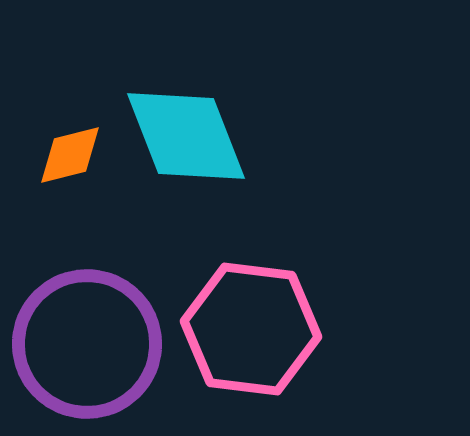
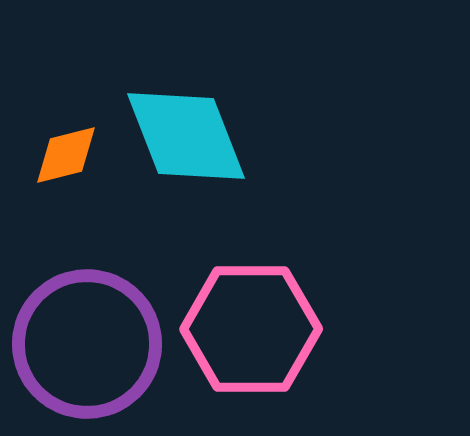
orange diamond: moved 4 px left
pink hexagon: rotated 7 degrees counterclockwise
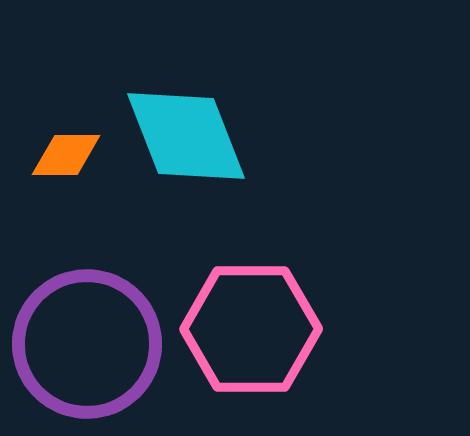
orange diamond: rotated 14 degrees clockwise
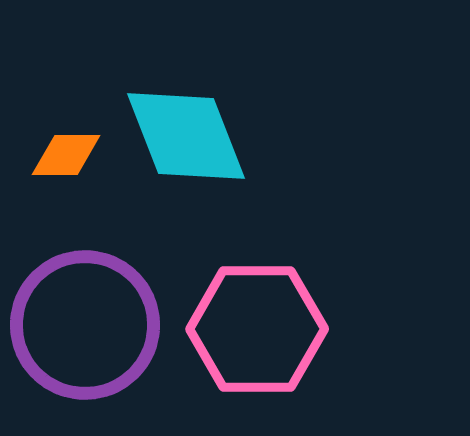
pink hexagon: moved 6 px right
purple circle: moved 2 px left, 19 px up
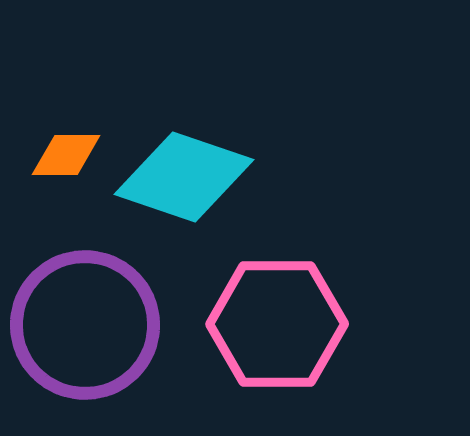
cyan diamond: moved 2 px left, 41 px down; rotated 50 degrees counterclockwise
pink hexagon: moved 20 px right, 5 px up
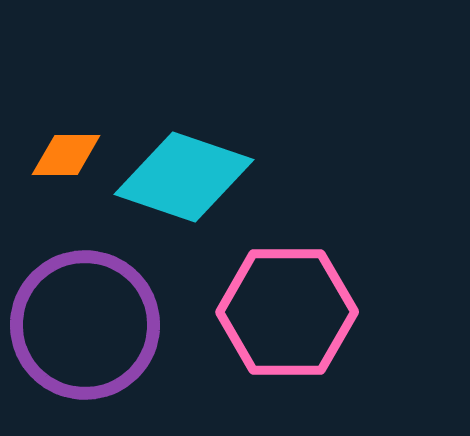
pink hexagon: moved 10 px right, 12 px up
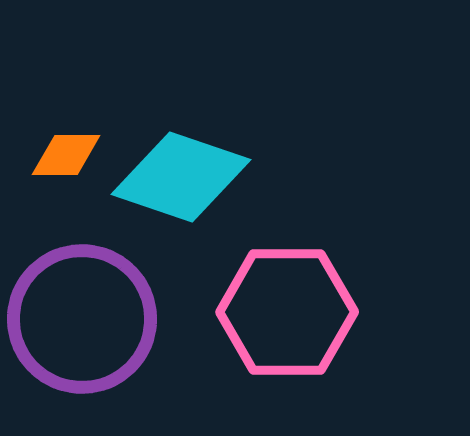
cyan diamond: moved 3 px left
purple circle: moved 3 px left, 6 px up
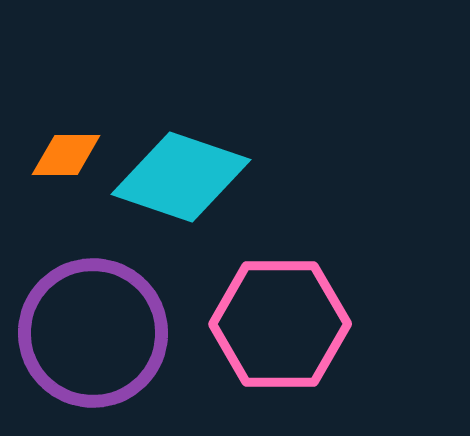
pink hexagon: moved 7 px left, 12 px down
purple circle: moved 11 px right, 14 px down
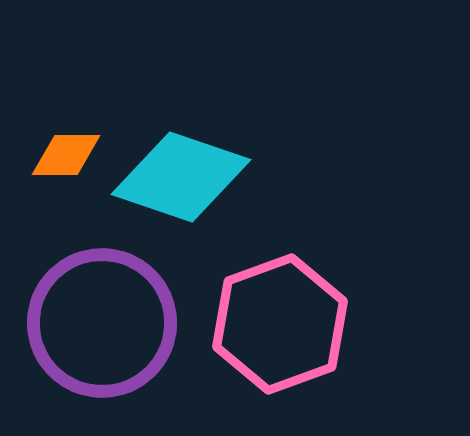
pink hexagon: rotated 20 degrees counterclockwise
purple circle: moved 9 px right, 10 px up
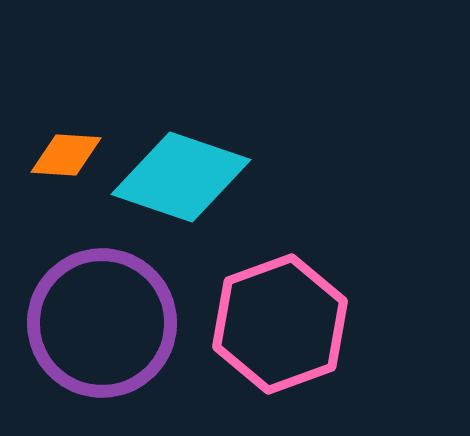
orange diamond: rotated 4 degrees clockwise
